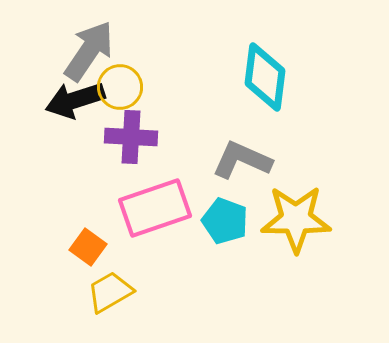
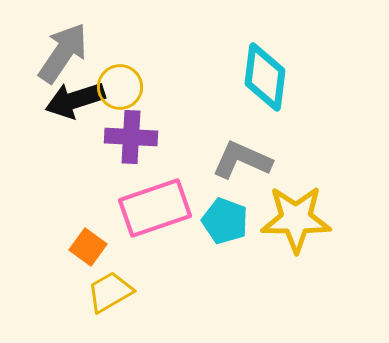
gray arrow: moved 26 px left, 2 px down
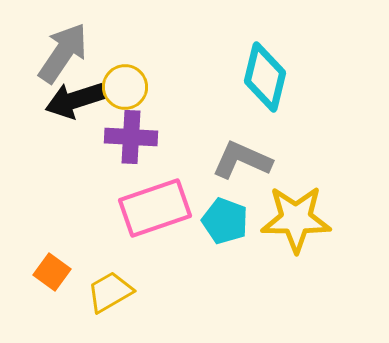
cyan diamond: rotated 6 degrees clockwise
yellow circle: moved 5 px right
orange square: moved 36 px left, 25 px down
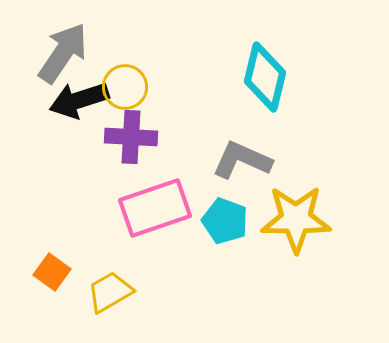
black arrow: moved 4 px right
